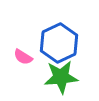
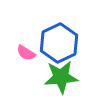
pink semicircle: moved 3 px right, 4 px up
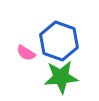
blue hexagon: moved 2 px up; rotated 15 degrees counterclockwise
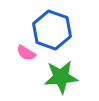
blue hexagon: moved 7 px left, 11 px up
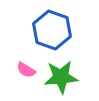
pink semicircle: moved 17 px down
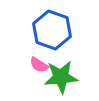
pink semicircle: moved 13 px right, 5 px up
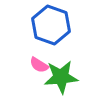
blue hexagon: moved 1 px left, 5 px up
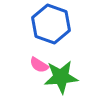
blue hexagon: moved 1 px up
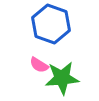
green star: moved 1 px right, 1 px down
